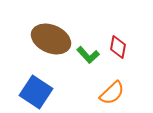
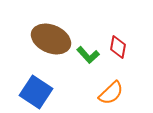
orange semicircle: moved 1 px left
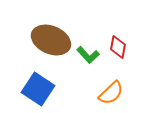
brown ellipse: moved 1 px down
blue square: moved 2 px right, 3 px up
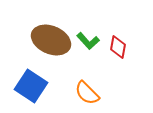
green L-shape: moved 14 px up
blue square: moved 7 px left, 3 px up
orange semicircle: moved 24 px left; rotated 88 degrees clockwise
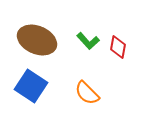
brown ellipse: moved 14 px left
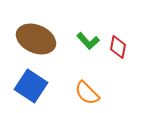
brown ellipse: moved 1 px left, 1 px up
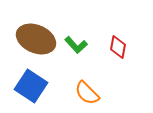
green L-shape: moved 12 px left, 4 px down
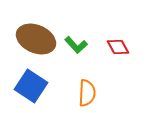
red diamond: rotated 40 degrees counterclockwise
orange semicircle: rotated 132 degrees counterclockwise
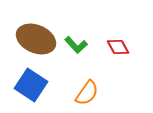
blue square: moved 1 px up
orange semicircle: rotated 32 degrees clockwise
